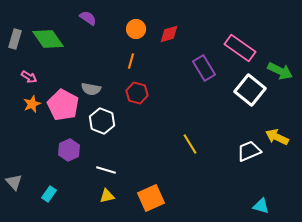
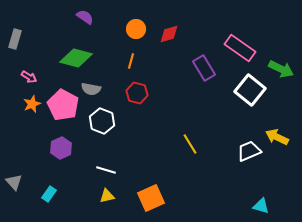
purple semicircle: moved 3 px left, 1 px up
green diamond: moved 28 px right, 19 px down; rotated 40 degrees counterclockwise
green arrow: moved 1 px right, 2 px up
purple hexagon: moved 8 px left, 2 px up
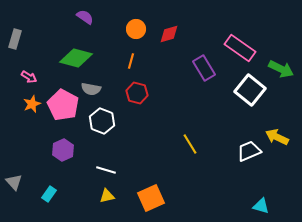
purple hexagon: moved 2 px right, 2 px down
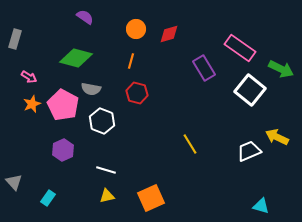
cyan rectangle: moved 1 px left, 4 px down
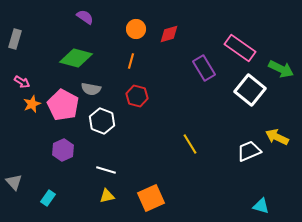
pink arrow: moved 7 px left, 5 px down
red hexagon: moved 3 px down
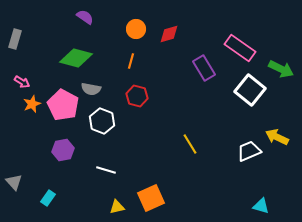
purple hexagon: rotated 15 degrees clockwise
yellow triangle: moved 10 px right, 11 px down
